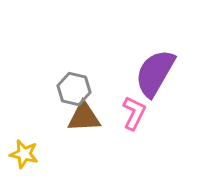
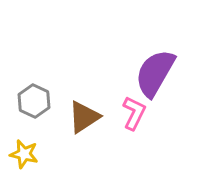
gray hexagon: moved 40 px left, 12 px down; rotated 12 degrees clockwise
brown triangle: rotated 30 degrees counterclockwise
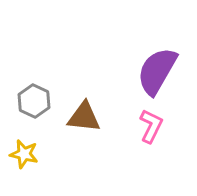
purple semicircle: moved 2 px right, 2 px up
pink L-shape: moved 17 px right, 13 px down
brown triangle: rotated 39 degrees clockwise
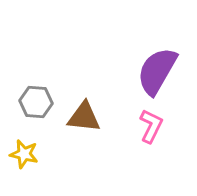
gray hexagon: moved 2 px right, 1 px down; rotated 20 degrees counterclockwise
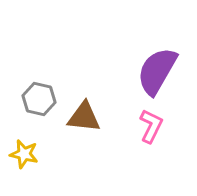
gray hexagon: moved 3 px right, 3 px up; rotated 8 degrees clockwise
